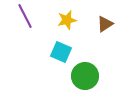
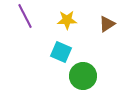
yellow star: rotated 12 degrees clockwise
brown triangle: moved 2 px right
green circle: moved 2 px left
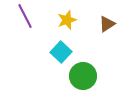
yellow star: rotated 18 degrees counterclockwise
cyan square: rotated 20 degrees clockwise
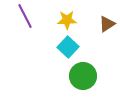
yellow star: rotated 18 degrees clockwise
cyan square: moved 7 px right, 5 px up
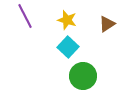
yellow star: rotated 18 degrees clockwise
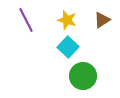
purple line: moved 1 px right, 4 px down
brown triangle: moved 5 px left, 4 px up
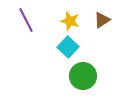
yellow star: moved 3 px right, 1 px down
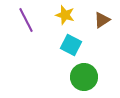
yellow star: moved 5 px left, 6 px up
cyan square: moved 3 px right, 2 px up; rotated 15 degrees counterclockwise
green circle: moved 1 px right, 1 px down
